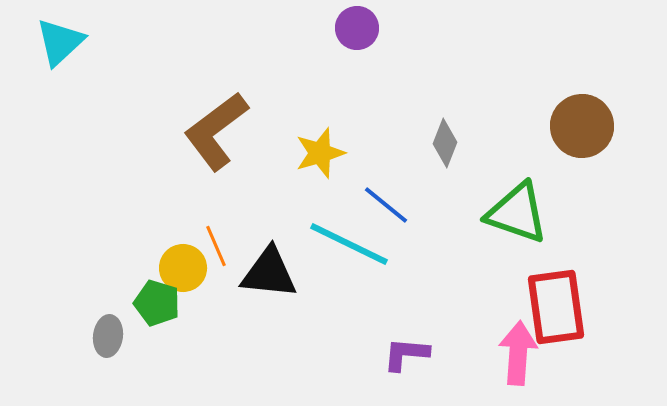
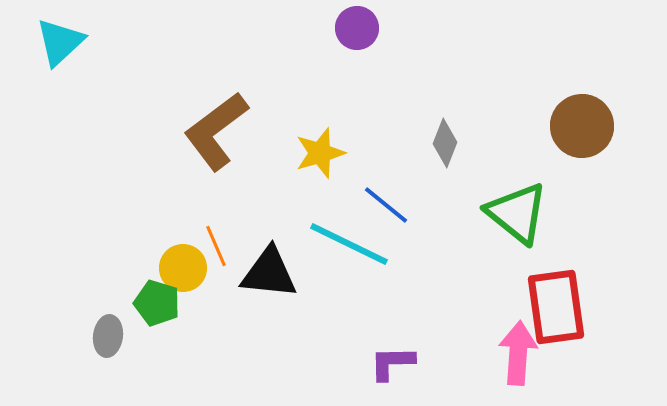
green triangle: rotated 20 degrees clockwise
purple L-shape: moved 14 px left, 9 px down; rotated 6 degrees counterclockwise
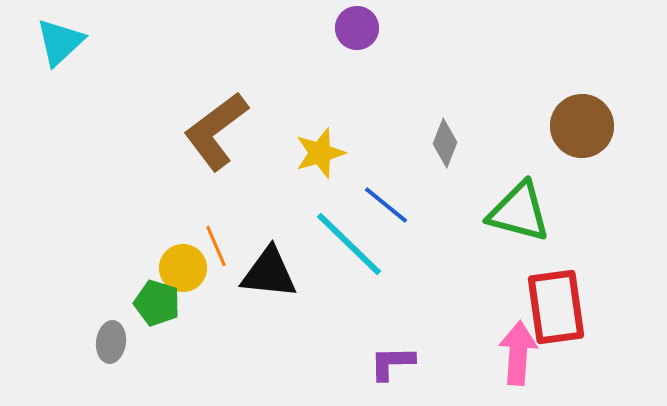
green triangle: moved 2 px right, 1 px up; rotated 24 degrees counterclockwise
cyan line: rotated 18 degrees clockwise
gray ellipse: moved 3 px right, 6 px down
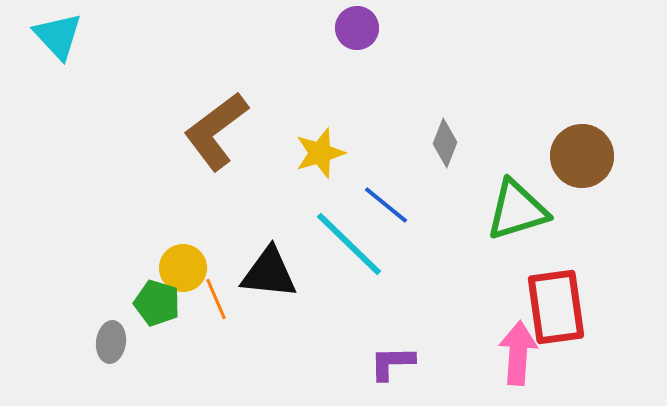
cyan triangle: moved 2 px left, 6 px up; rotated 30 degrees counterclockwise
brown circle: moved 30 px down
green triangle: moved 2 px left, 2 px up; rotated 32 degrees counterclockwise
orange line: moved 53 px down
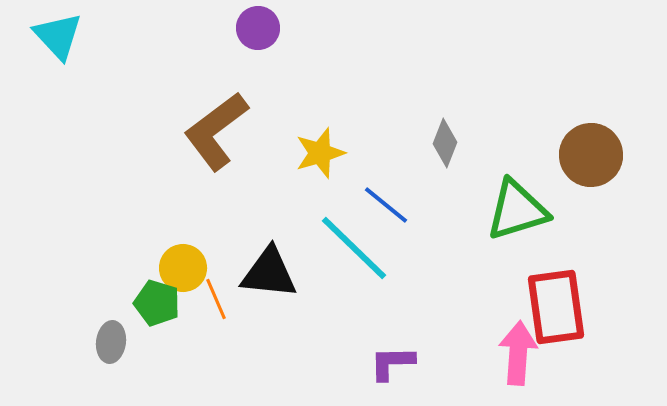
purple circle: moved 99 px left
brown circle: moved 9 px right, 1 px up
cyan line: moved 5 px right, 4 px down
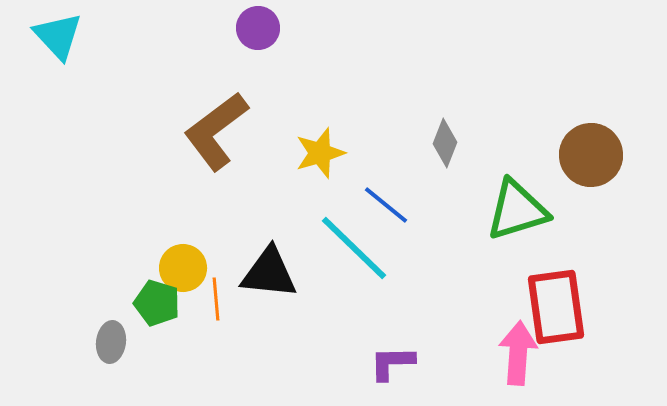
orange line: rotated 18 degrees clockwise
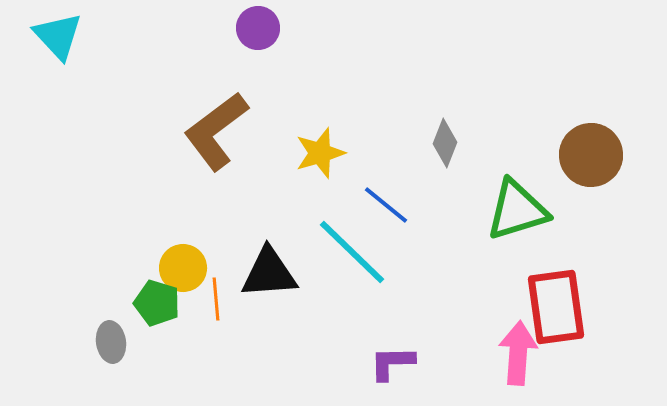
cyan line: moved 2 px left, 4 px down
black triangle: rotated 10 degrees counterclockwise
gray ellipse: rotated 15 degrees counterclockwise
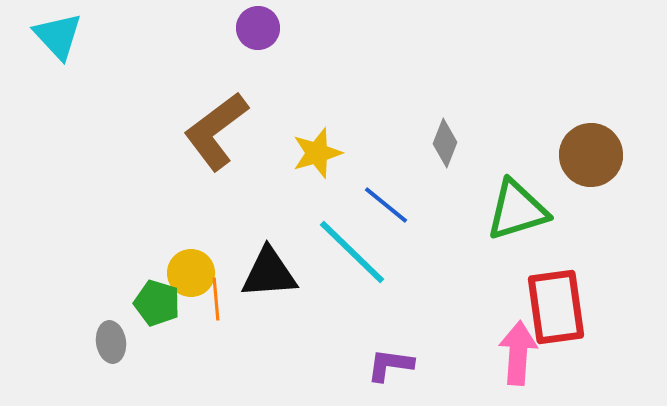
yellow star: moved 3 px left
yellow circle: moved 8 px right, 5 px down
purple L-shape: moved 2 px left, 2 px down; rotated 9 degrees clockwise
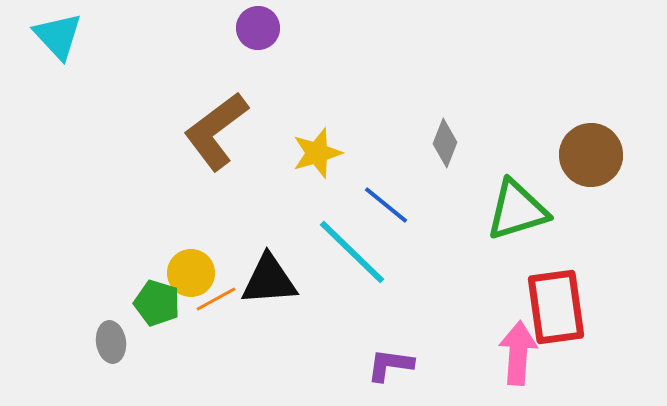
black triangle: moved 7 px down
orange line: rotated 66 degrees clockwise
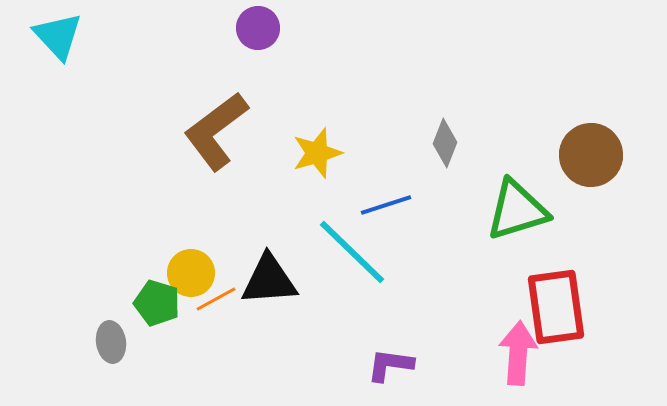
blue line: rotated 57 degrees counterclockwise
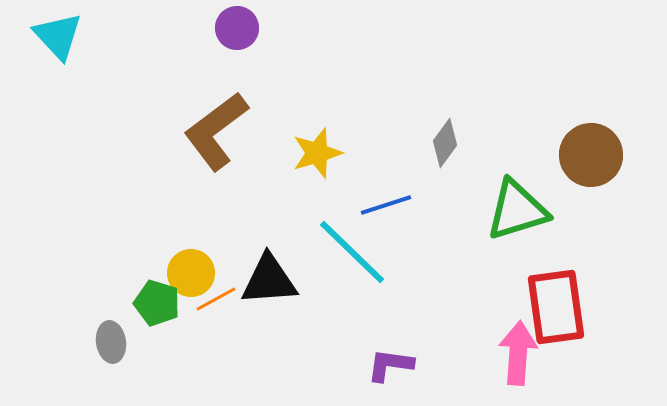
purple circle: moved 21 px left
gray diamond: rotated 15 degrees clockwise
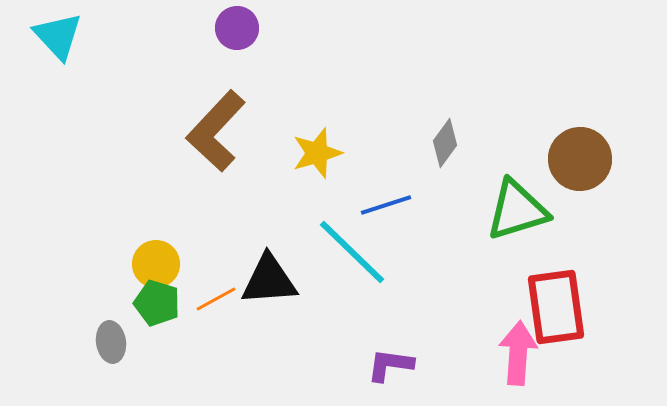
brown L-shape: rotated 10 degrees counterclockwise
brown circle: moved 11 px left, 4 px down
yellow circle: moved 35 px left, 9 px up
